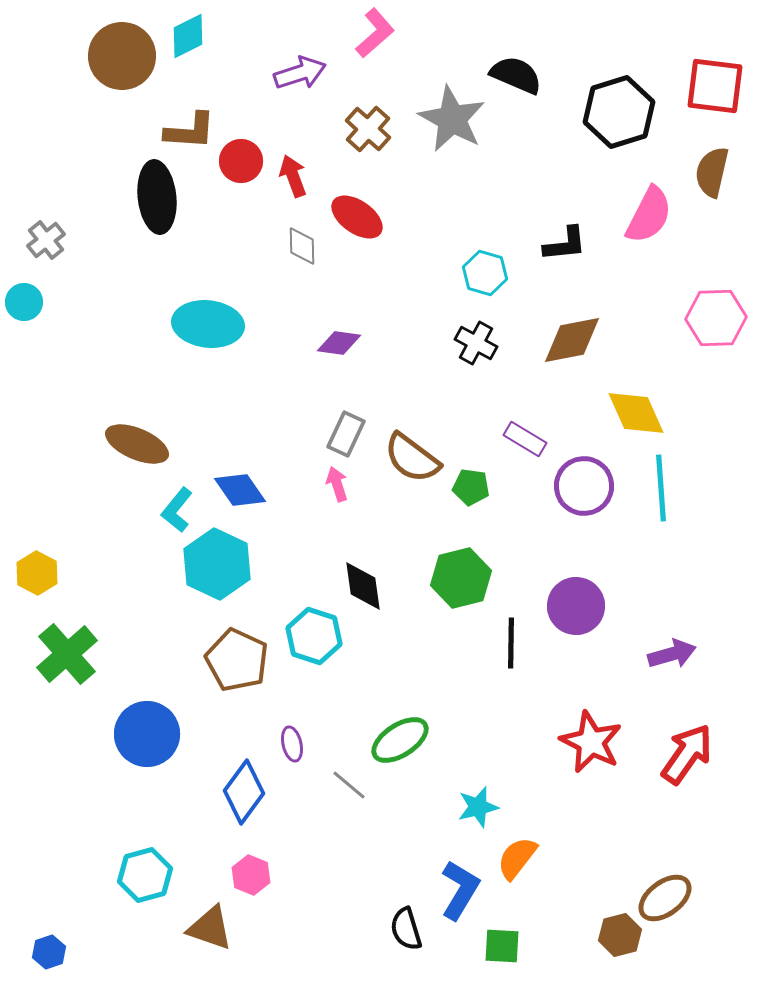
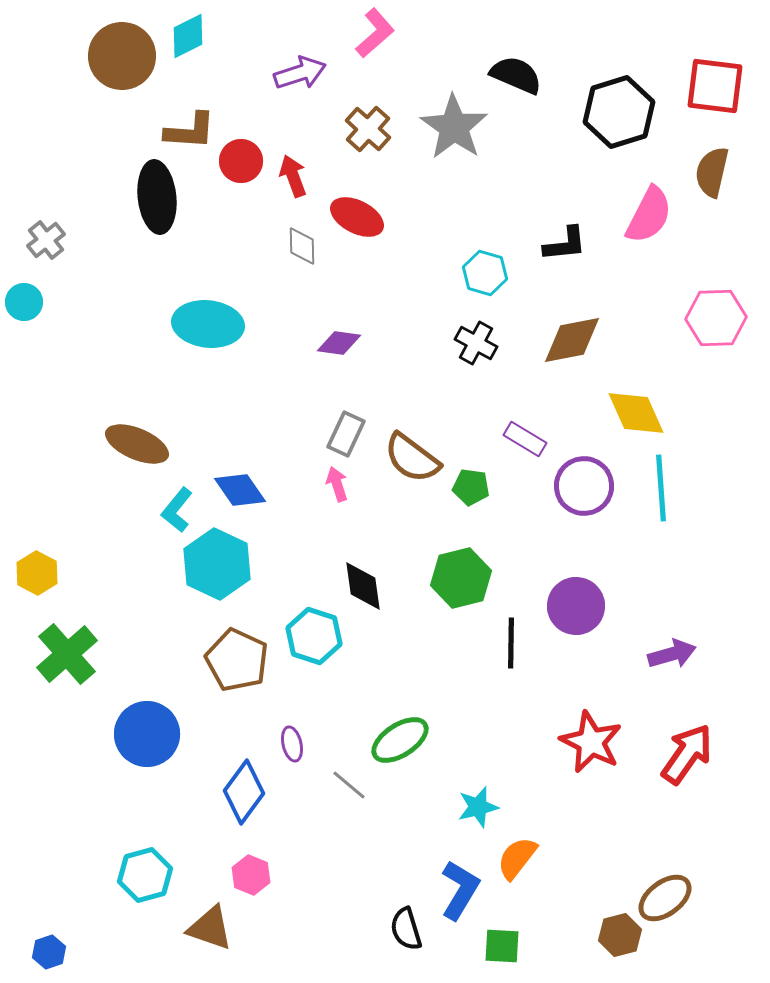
gray star at (452, 119): moved 2 px right, 8 px down; rotated 6 degrees clockwise
red ellipse at (357, 217): rotated 8 degrees counterclockwise
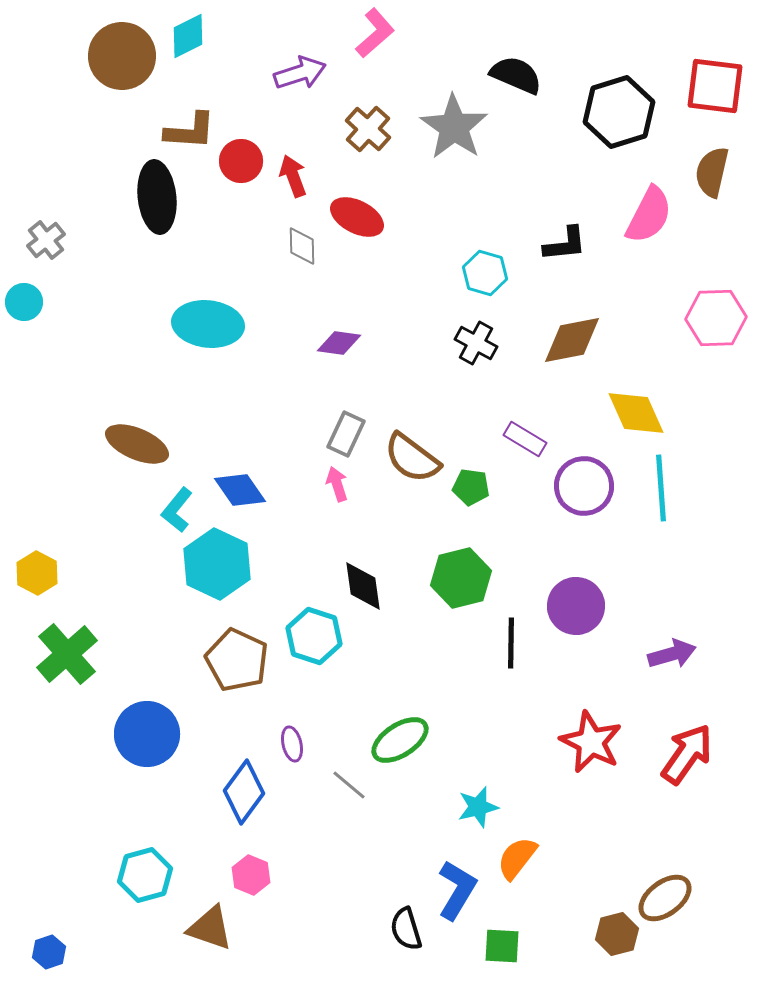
blue L-shape at (460, 890): moved 3 px left
brown hexagon at (620, 935): moved 3 px left, 1 px up
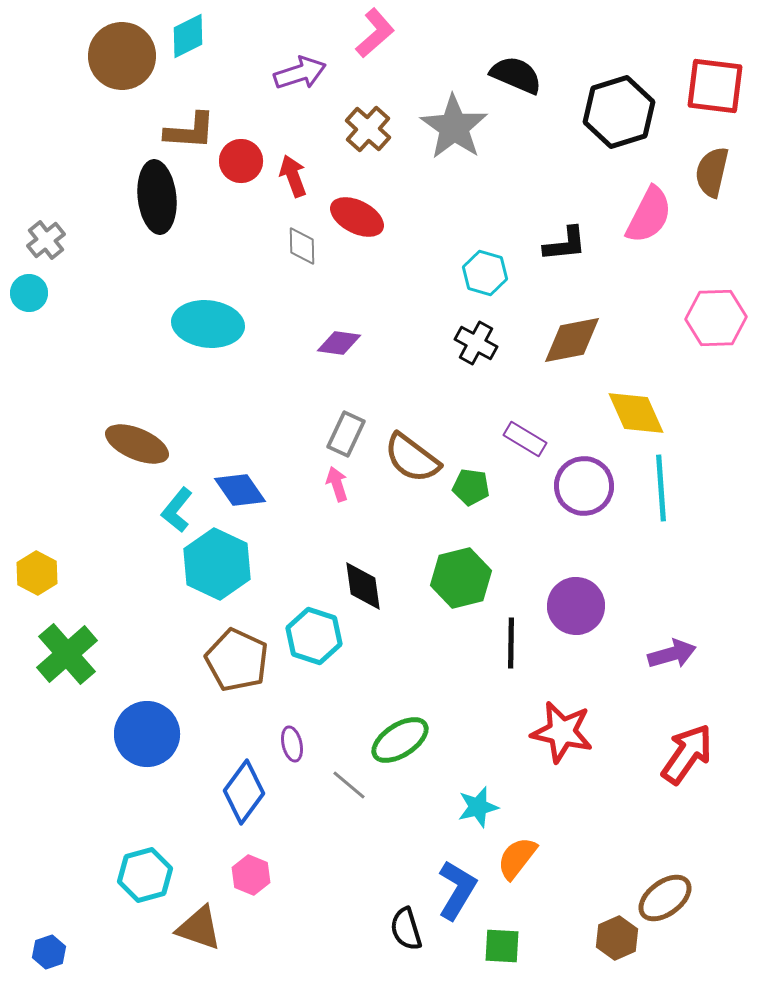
cyan circle at (24, 302): moved 5 px right, 9 px up
red star at (591, 742): moved 29 px left, 10 px up; rotated 14 degrees counterclockwise
brown triangle at (210, 928): moved 11 px left
brown hexagon at (617, 934): moved 4 px down; rotated 9 degrees counterclockwise
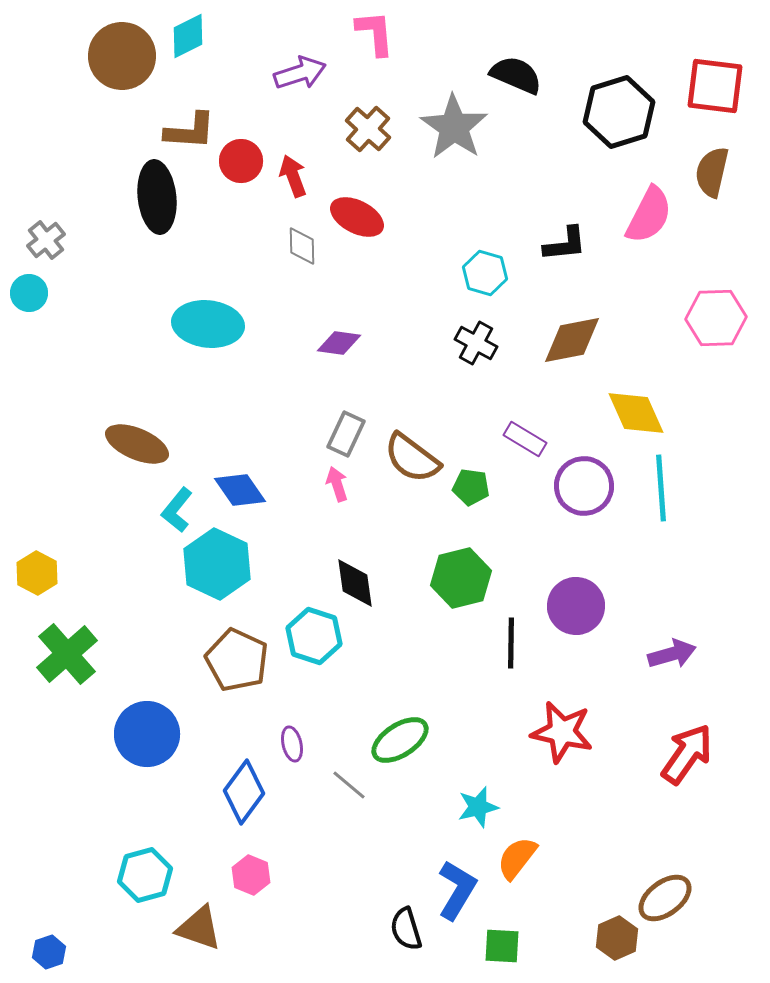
pink L-shape at (375, 33): rotated 54 degrees counterclockwise
black diamond at (363, 586): moved 8 px left, 3 px up
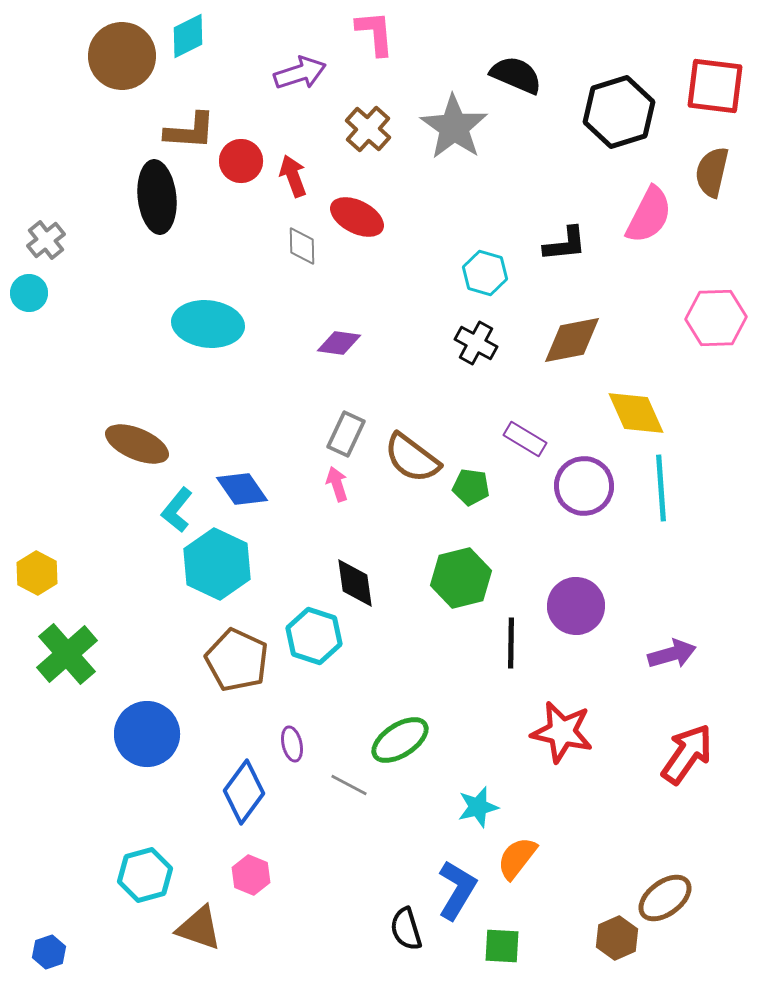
blue diamond at (240, 490): moved 2 px right, 1 px up
gray line at (349, 785): rotated 12 degrees counterclockwise
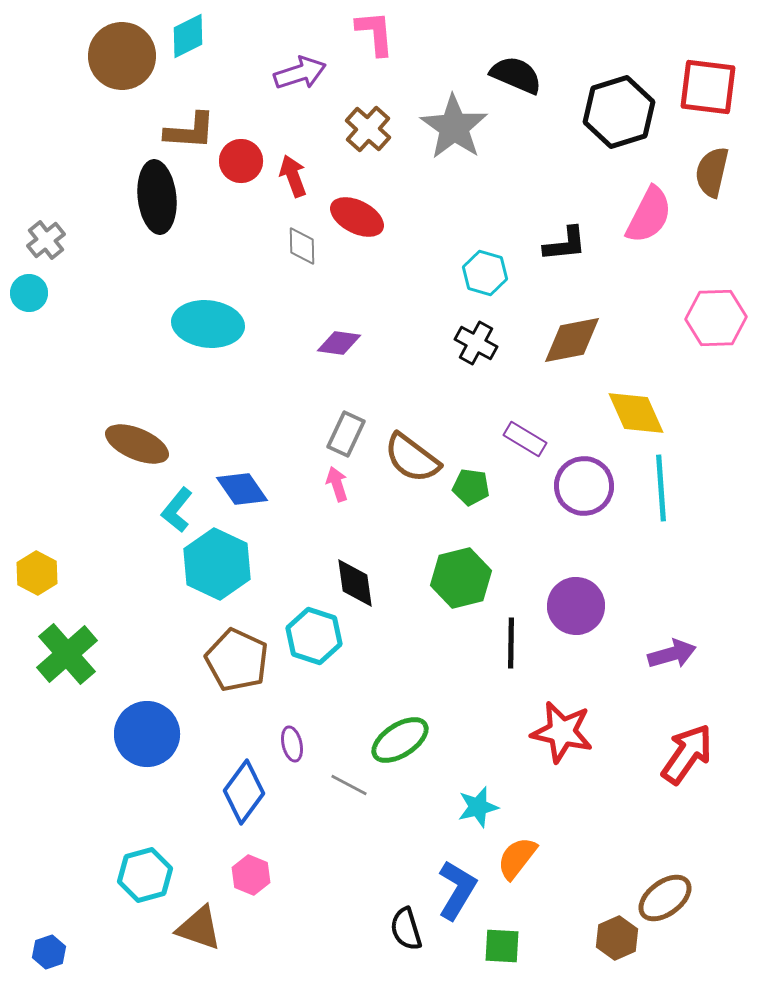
red square at (715, 86): moved 7 px left, 1 px down
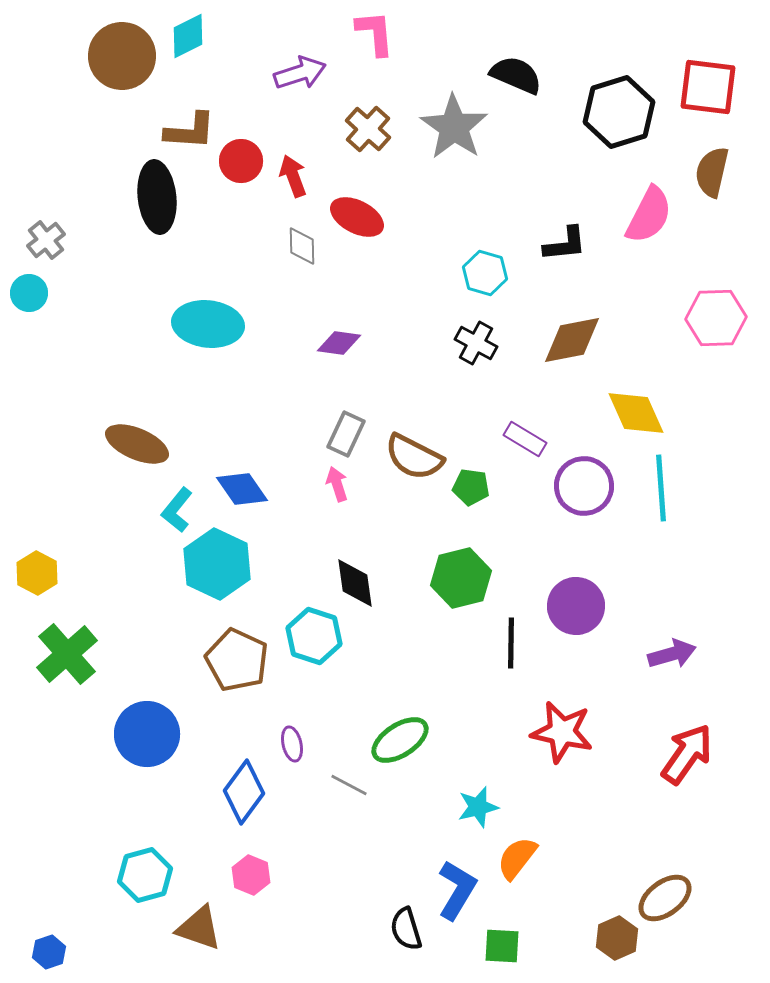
brown semicircle at (412, 458): moved 2 px right, 1 px up; rotated 10 degrees counterclockwise
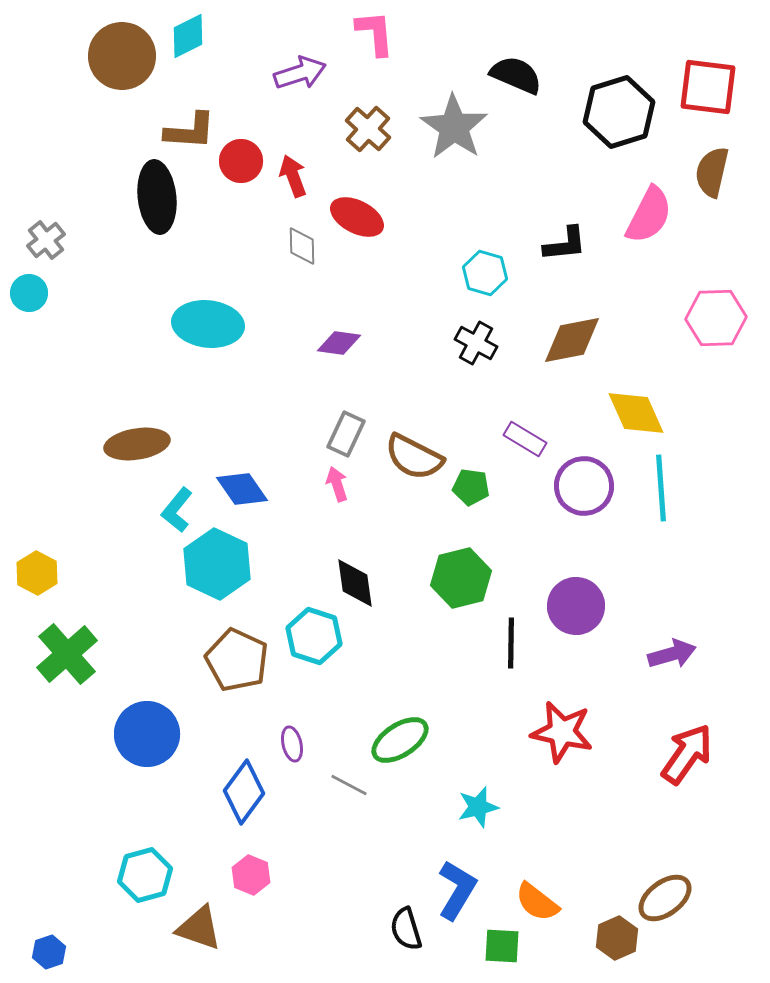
brown ellipse at (137, 444): rotated 32 degrees counterclockwise
orange semicircle at (517, 858): moved 20 px right, 44 px down; rotated 90 degrees counterclockwise
